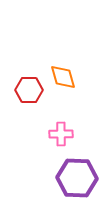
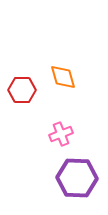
red hexagon: moved 7 px left
pink cross: rotated 20 degrees counterclockwise
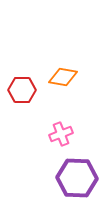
orange diamond: rotated 64 degrees counterclockwise
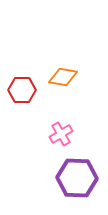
pink cross: rotated 10 degrees counterclockwise
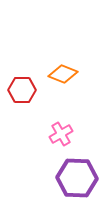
orange diamond: moved 3 px up; rotated 12 degrees clockwise
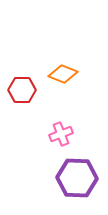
pink cross: rotated 10 degrees clockwise
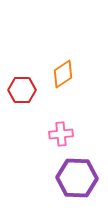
orange diamond: rotated 56 degrees counterclockwise
pink cross: rotated 15 degrees clockwise
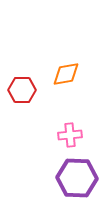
orange diamond: moved 3 px right; rotated 24 degrees clockwise
pink cross: moved 9 px right, 1 px down
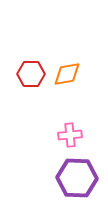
orange diamond: moved 1 px right
red hexagon: moved 9 px right, 16 px up
